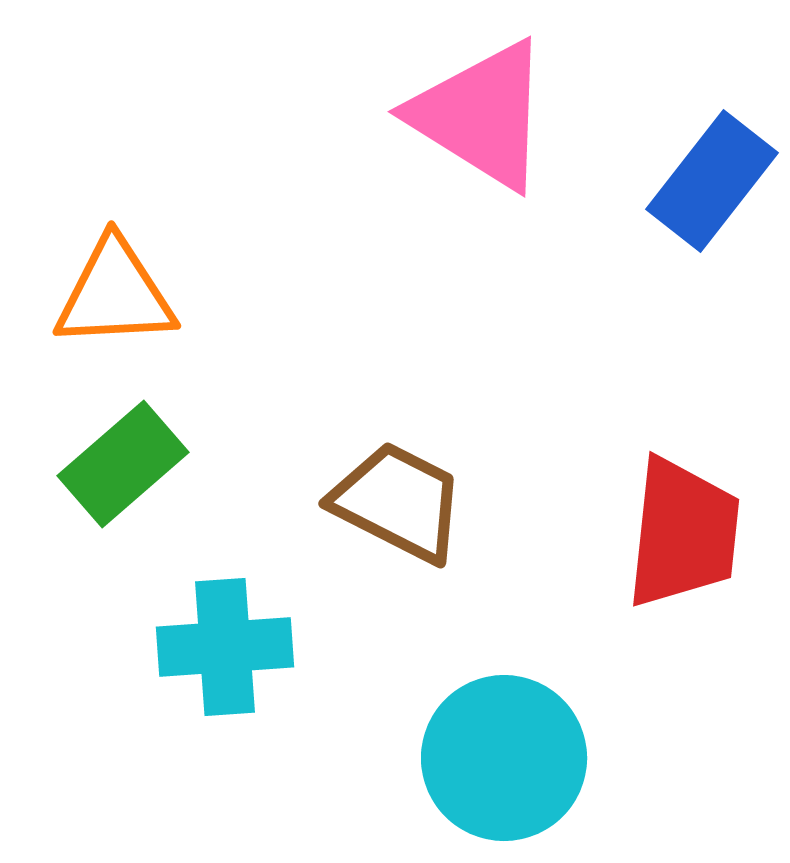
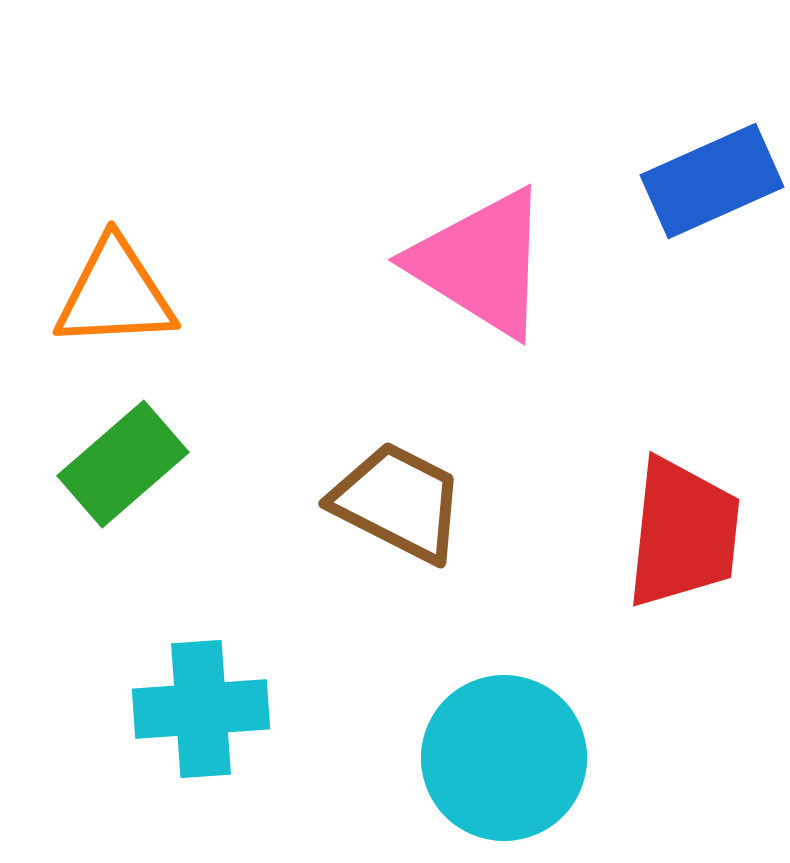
pink triangle: moved 148 px down
blue rectangle: rotated 28 degrees clockwise
cyan cross: moved 24 px left, 62 px down
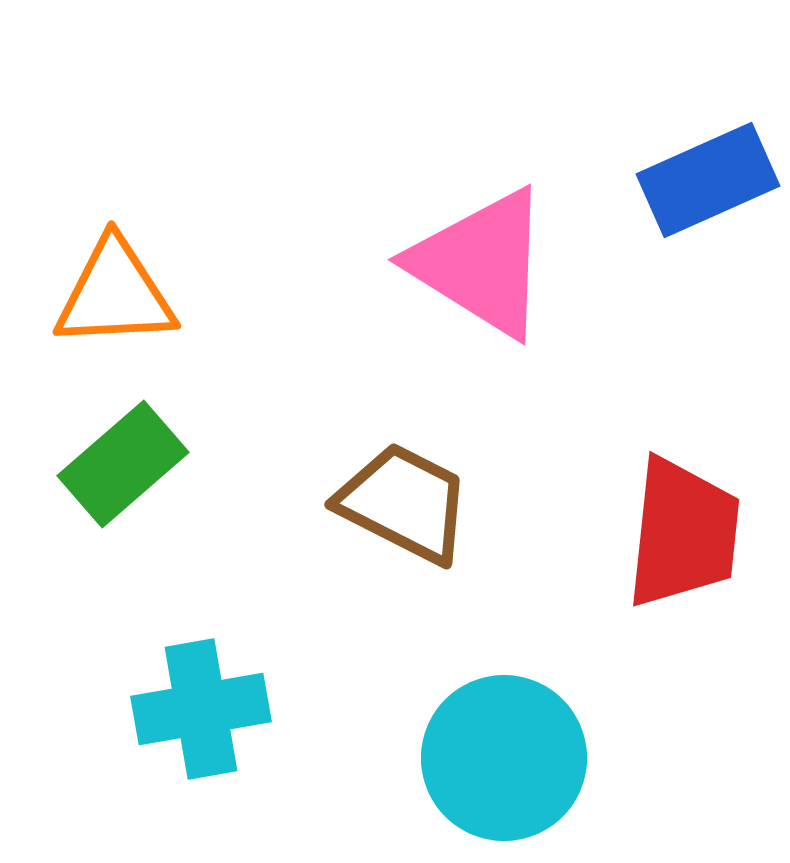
blue rectangle: moved 4 px left, 1 px up
brown trapezoid: moved 6 px right, 1 px down
cyan cross: rotated 6 degrees counterclockwise
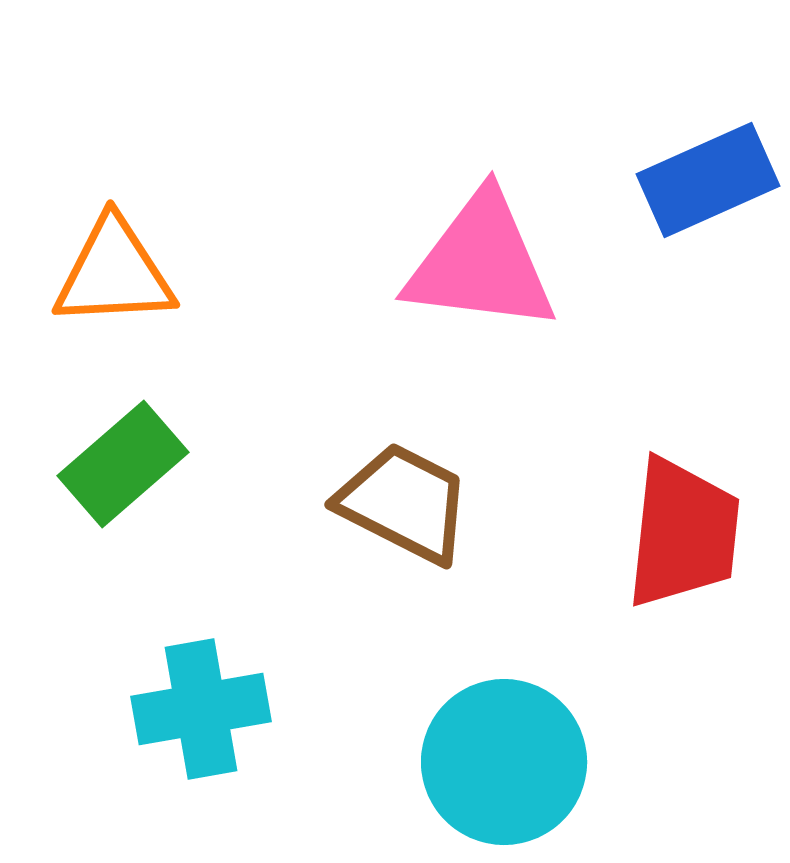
pink triangle: rotated 25 degrees counterclockwise
orange triangle: moved 1 px left, 21 px up
cyan circle: moved 4 px down
